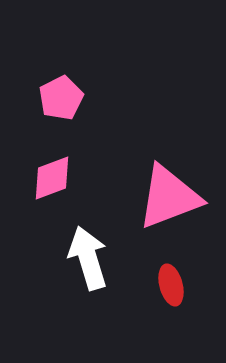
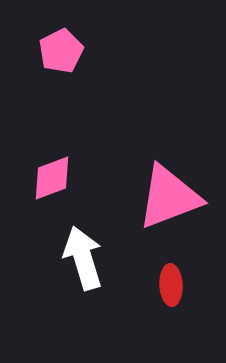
pink pentagon: moved 47 px up
white arrow: moved 5 px left
red ellipse: rotated 12 degrees clockwise
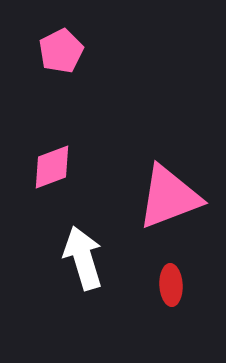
pink diamond: moved 11 px up
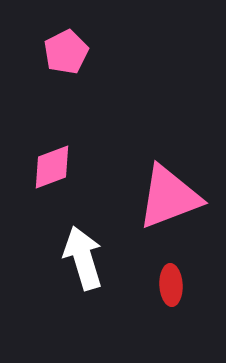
pink pentagon: moved 5 px right, 1 px down
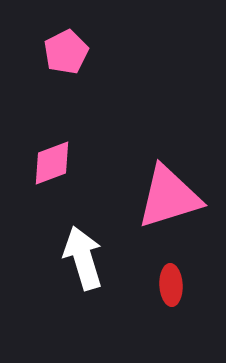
pink diamond: moved 4 px up
pink triangle: rotated 4 degrees clockwise
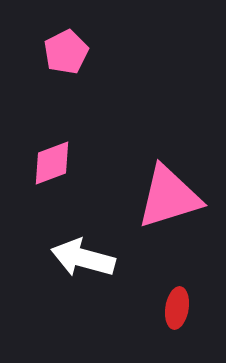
white arrow: rotated 58 degrees counterclockwise
red ellipse: moved 6 px right, 23 px down; rotated 12 degrees clockwise
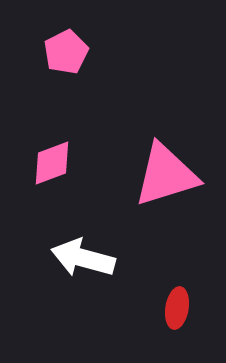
pink triangle: moved 3 px left, 22 px up
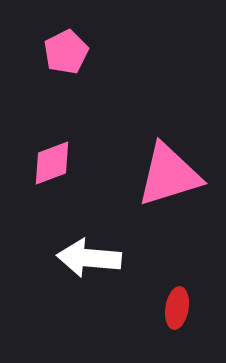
pink triangle: moved 3 px right
white arrow: moved 6 px right; rotated 10 degrees counterclockwise
